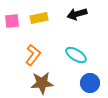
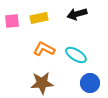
orange L-shape: moved 11 px right, 6 px up; rotated 100 degrees counterclockwise
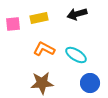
pink square: moved 1 px right, 3 px down
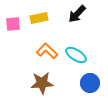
black arrow: rotated 30 degrees counterclockwise
orange L-shape: moved 3 px right, 2 px down; rotated 15 degrees clockwise
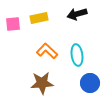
black arrow: rotated 30 degrees clockwise
cyan ellipse: moved 1 px right; rotated 50 degrees clockwise
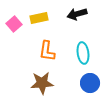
pink square: moved 1 px right; rotated 35 degrees counterclockwise
orange L-shape: rotated 125 degrees counterclockwise
cyan ellipse: moved 6 px right, 2 px up
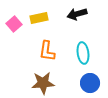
brown star: moved 1 px right
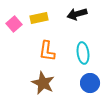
brown star: rotated 30 degrees clockwise
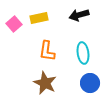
black arrow: moved 2 px right, 1 px down
brown star: moved 2 px right
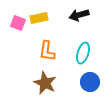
pink square: moved 4 px right, 1 px up; rotated 28 degrees counterclockwise
cyan ellipse: rotated 25 degrees clockwise
blue circle: moved 1 px up
